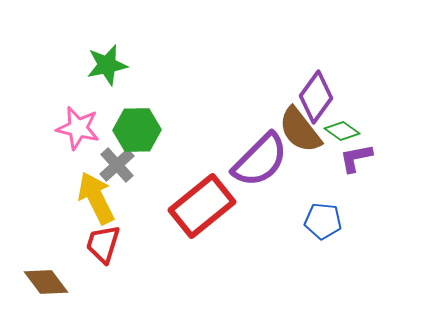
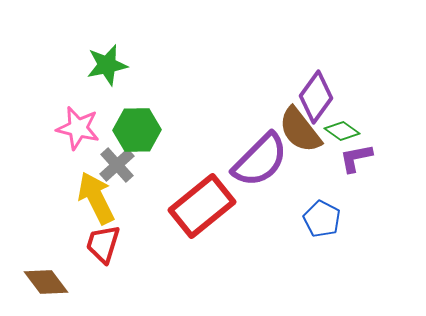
blue pentagon: moved 1 px left, 2 px up; rotated 21 degrees clockwise
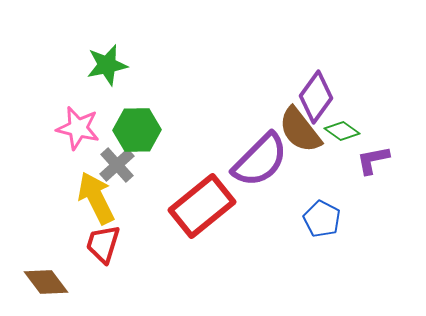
purple L-shape: moved 17 px right, 2 px down
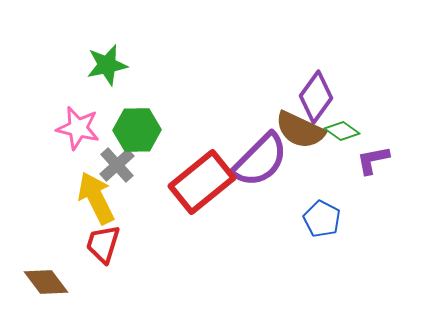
brown semicircle: rotated 27 degrees counterclockwise
red rectangle: moved 24 px up
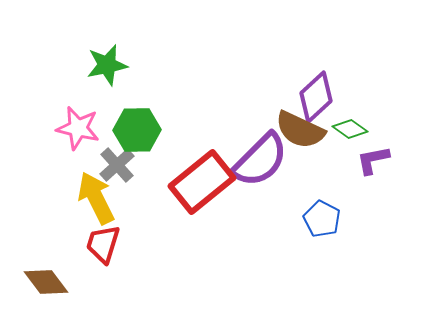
purple diamond: rotated 12 degrees clockwise
green diamond: moved 8 px right, 2 px up
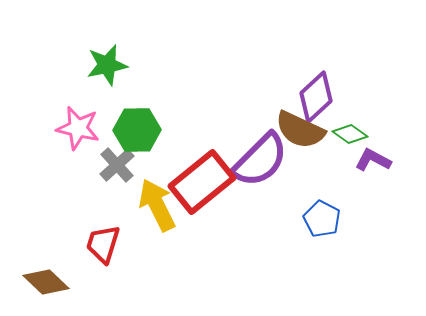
green diamond: moved 5 px down
purple L-shape: rotated 39 degrees clockwise
yellow arrow: moved 61 px right, 7 px down
brown diamond: rotated 9 degrees counterclockwise
